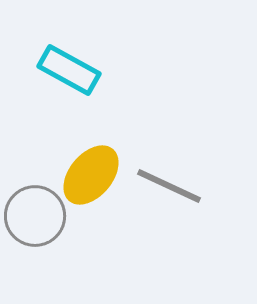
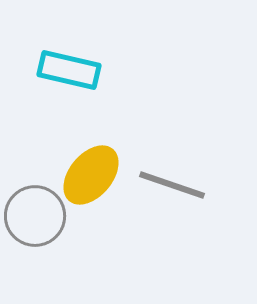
cyan rectangle: rotated 16 degrees counterclockwise
gray line: moved 3 px right, 1 px up; rotated 6 degrees counterclockwise
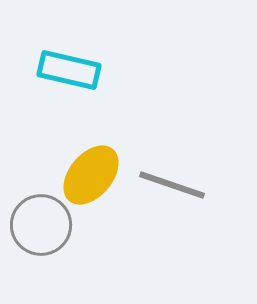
gray circle: moved 6 px right, 9 px down
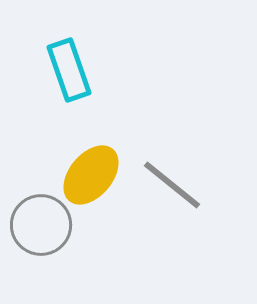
cyan rectangle: rotated 58 degrees clockwise
gray line: rotated 20 degrees clockwise
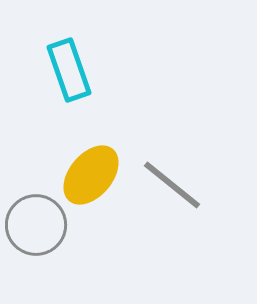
gray circle: moved 5 px left
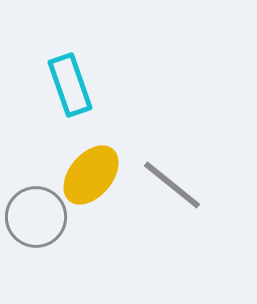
cyan rectangle: moved 1 px right, 15 px down
gray circle: moved 8 px up
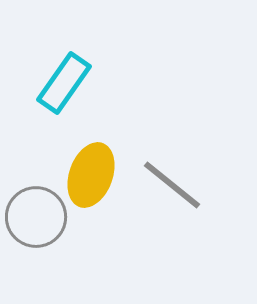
cyan rectangle: moved 6 px left, 2 px up; rotated 54 degrees clockwise
yellow ellipse: rotated 20 degrees counterclockwise
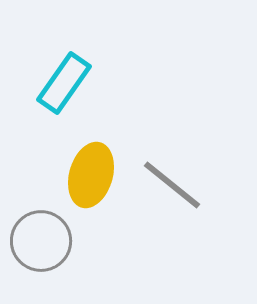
yellow ellipse: rotated 4 degrees counterclockwise
gray circle: moved 5 px right, 24 px down
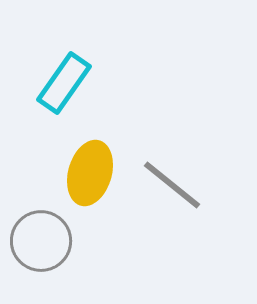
yellow ellipse: moved 1 px left, 2 px up
